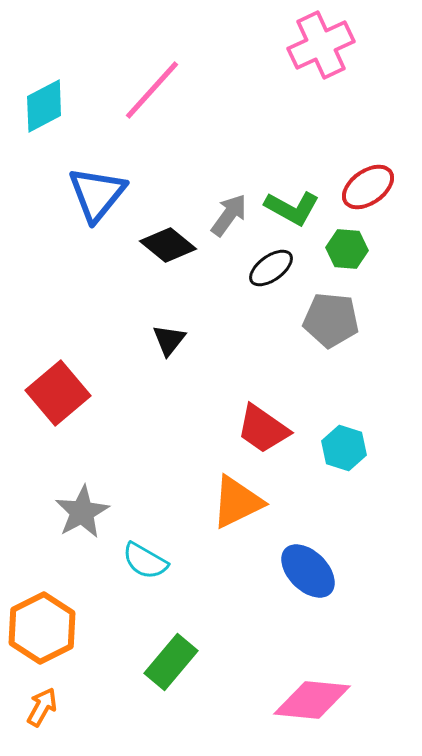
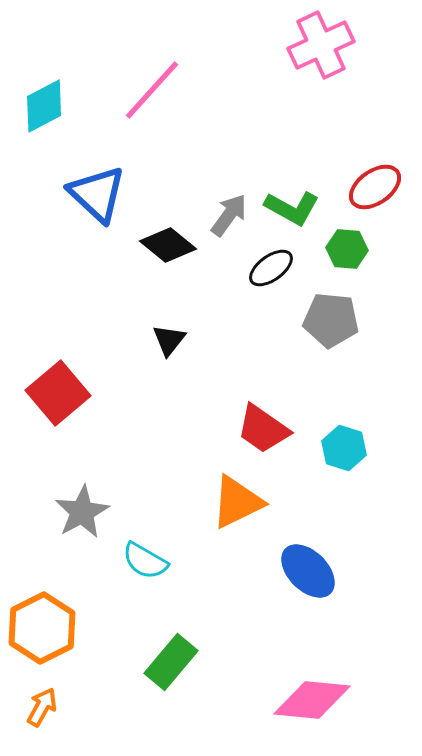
red ellipse: moved 7 px right
blue triangle: rotated 26 degrees counterclockwise
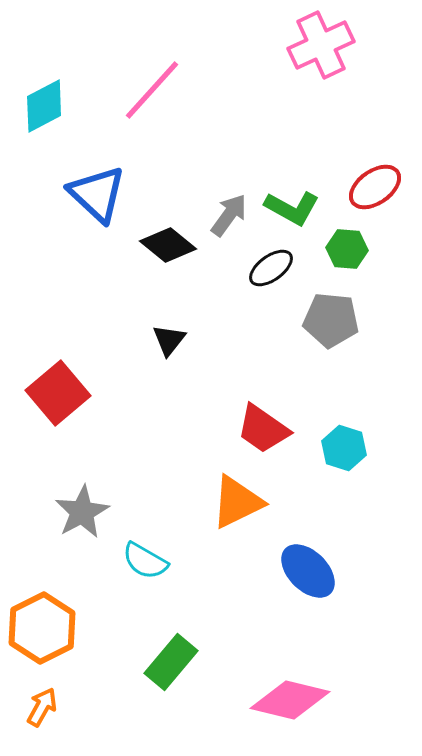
pink diamond: moved 22 px left; rotated 8 degrees clockwise
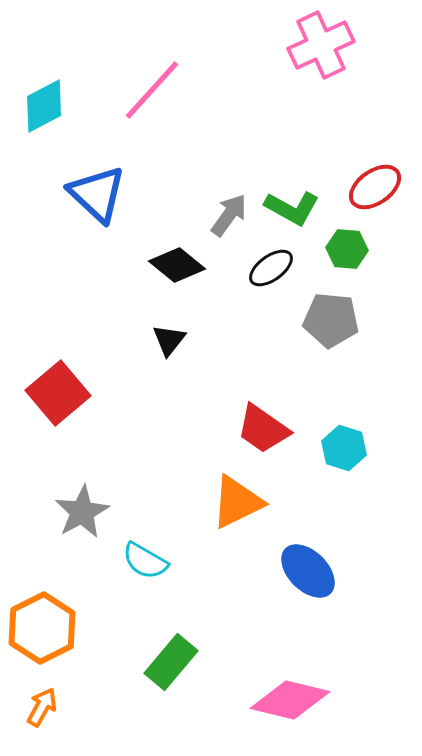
black diamond: moved 9 px right, 20 px down
